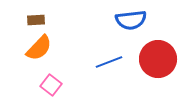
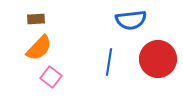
brown rectangle: moved 1 px up
blue line: rotated 60 degrees counterclockwise
pink square: moved 8 px up
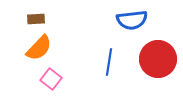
blue semicircle: moved 1 px right
pink square: moved 2 px down
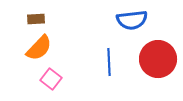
blue line: rotated 12 degrees counterclockwise
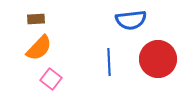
blue semicircle: moved 1 px left
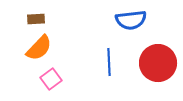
red circle: moved 4 px down
pink square: rotated 15 degrees clockwise
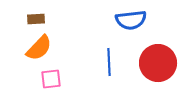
pink square: rotated 30 degrees clockwise
